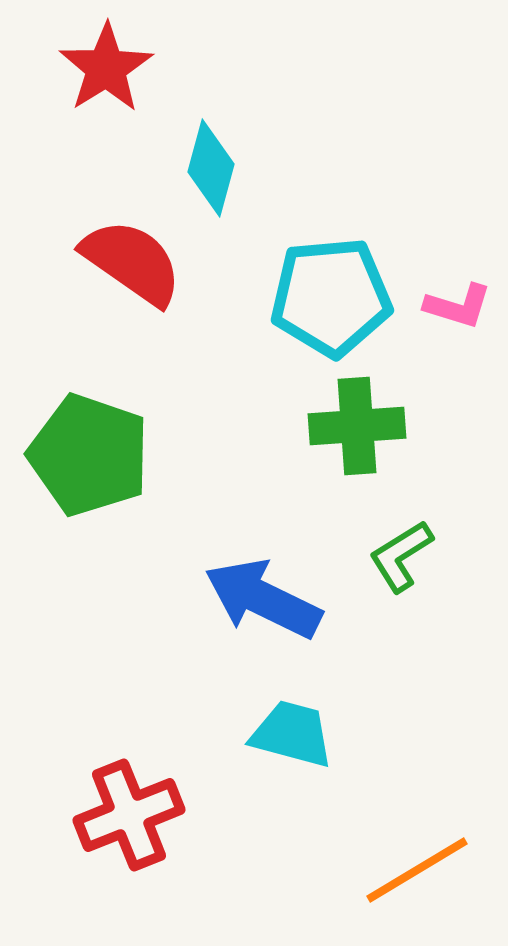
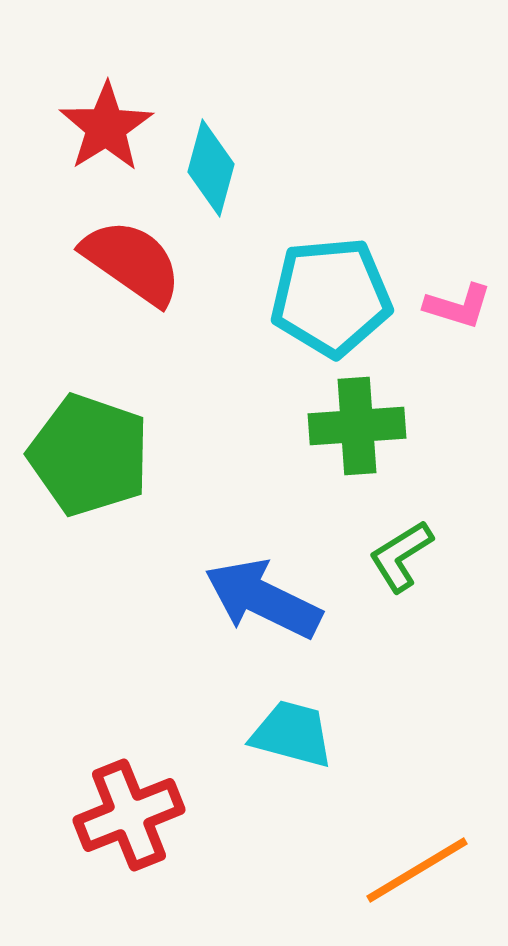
red star: moved 59 px down
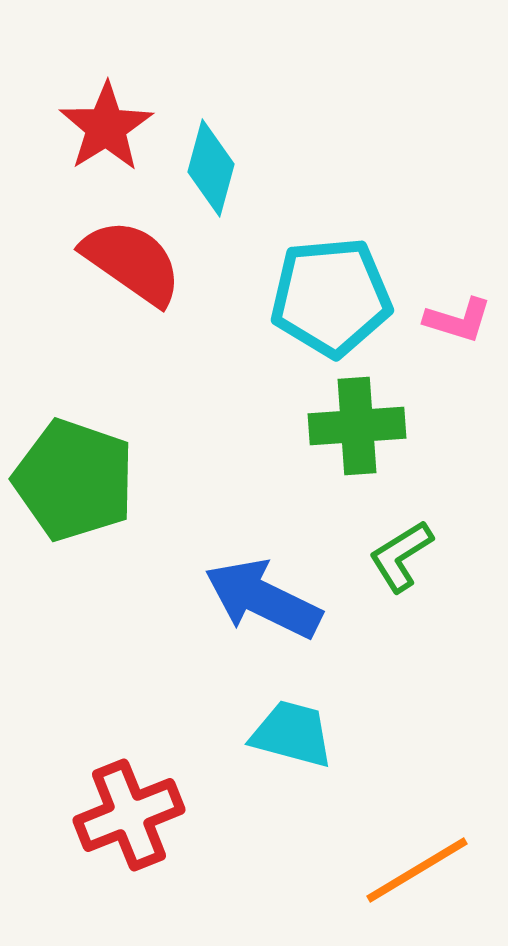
pink L-shape: moved 14 px down
green pentagon: moved 15 px left, 25 px down
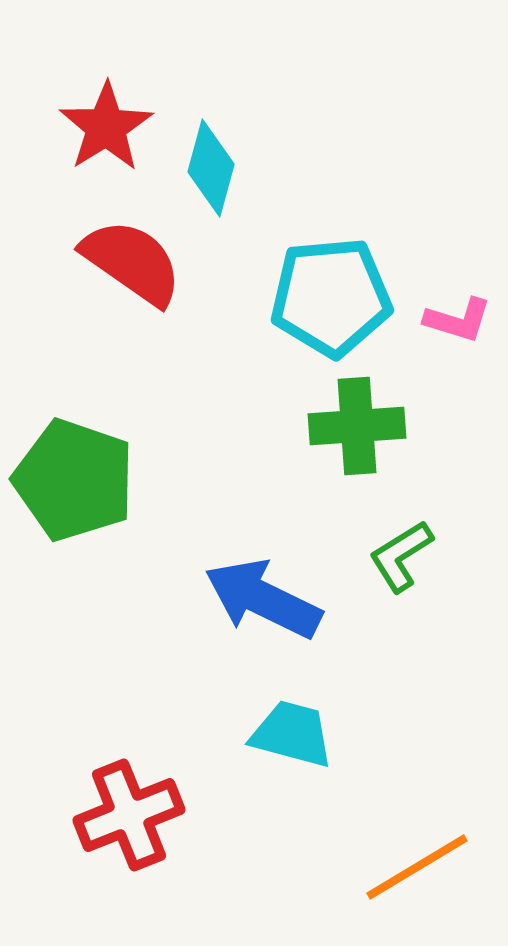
orange line: moved 3 px up
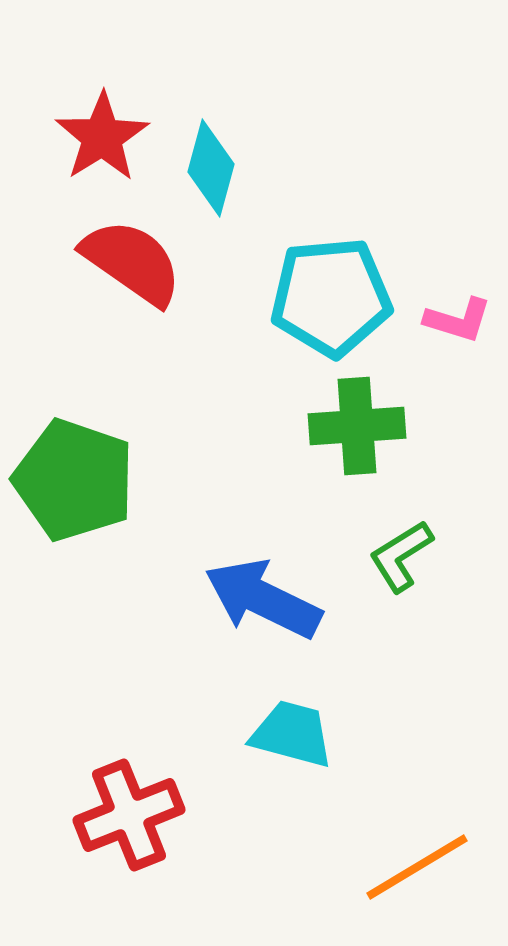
red star: moved 4 px left, 10 px down
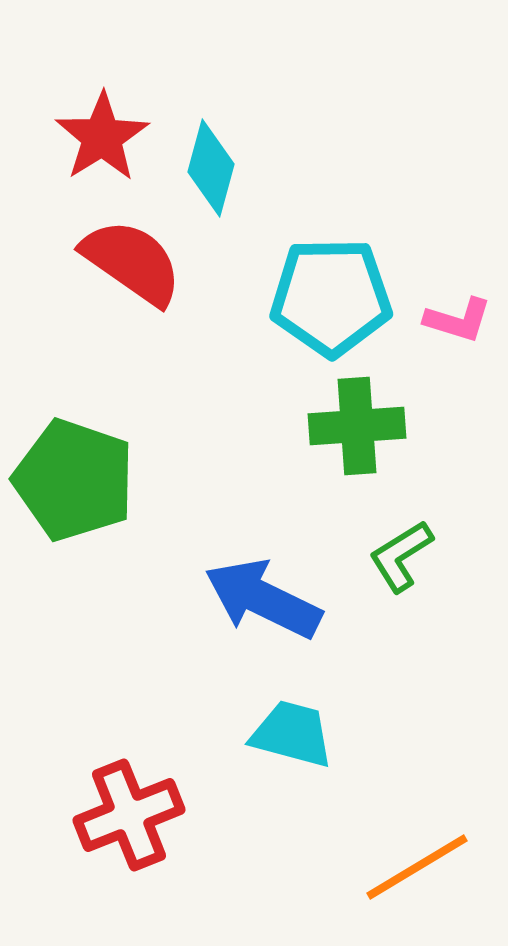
cyan pentagon: rotated 4 degrees clockwise
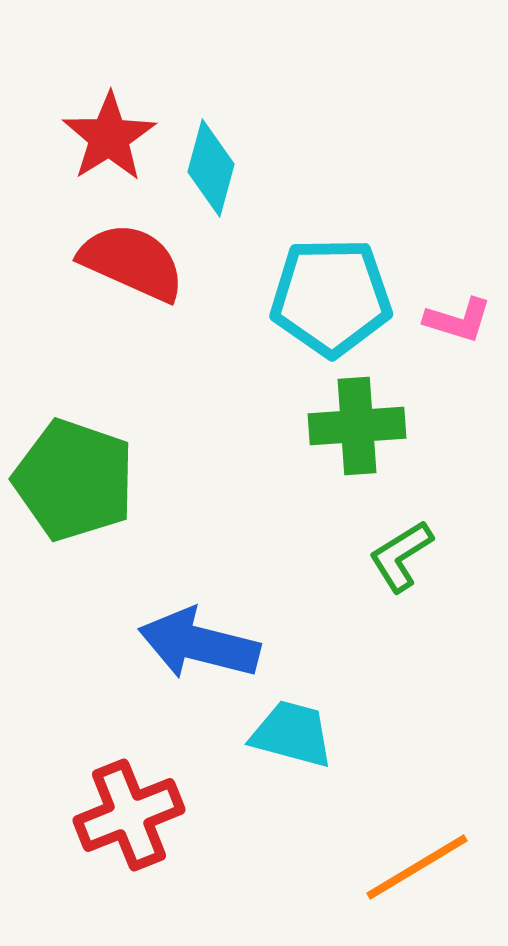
red star: moved 7 px right
red semicircle: rotated 11 degrees counterclockwise
blue arrow: moved 64 px left, 45 px down; rotated 12 degrees counterclockwise
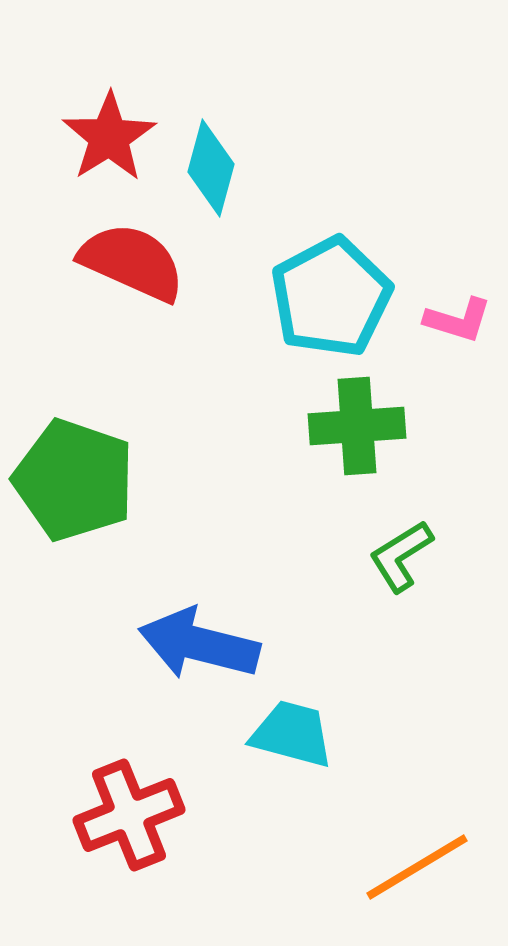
cyan pentagon: rotated 27 degrees counterclockwise
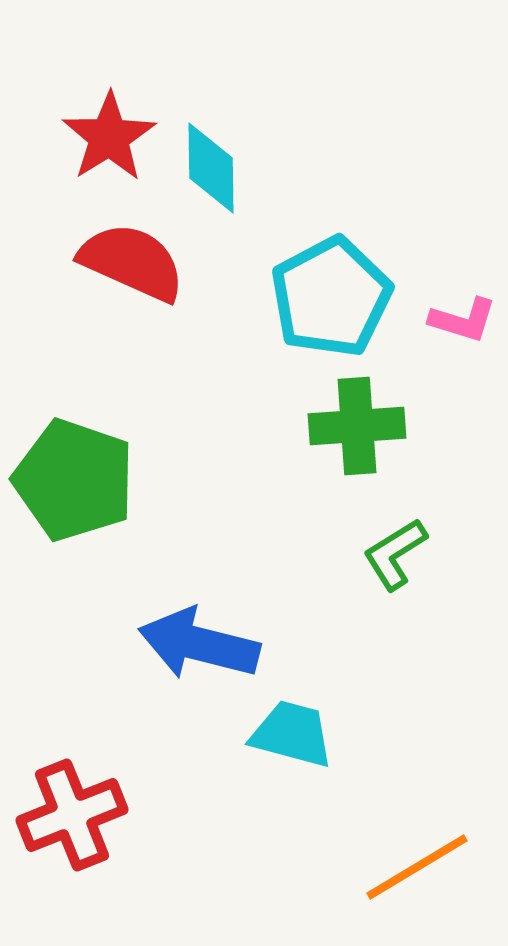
cyan diamond: rotated 16 degrees counterclockwise
pink L-shape: moved 5 px right
green L-shape: moved 6 px left, 2 px up
red cross: moved 57 px left
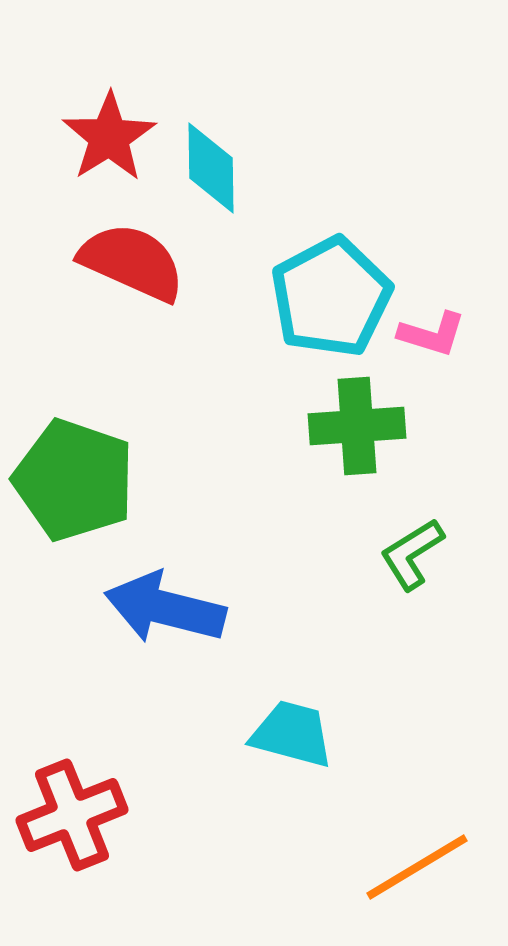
pink L-shape: moved 31 px left, 14 px down
green L-shape: moved 17 px right
blue arrow: moved 34 px left, 36 px up
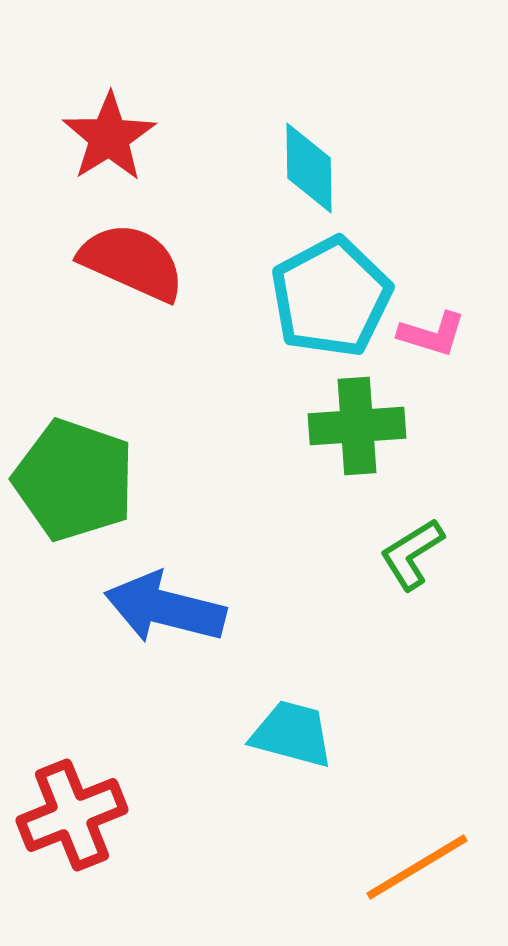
cyan diamond: moved 98 px right
